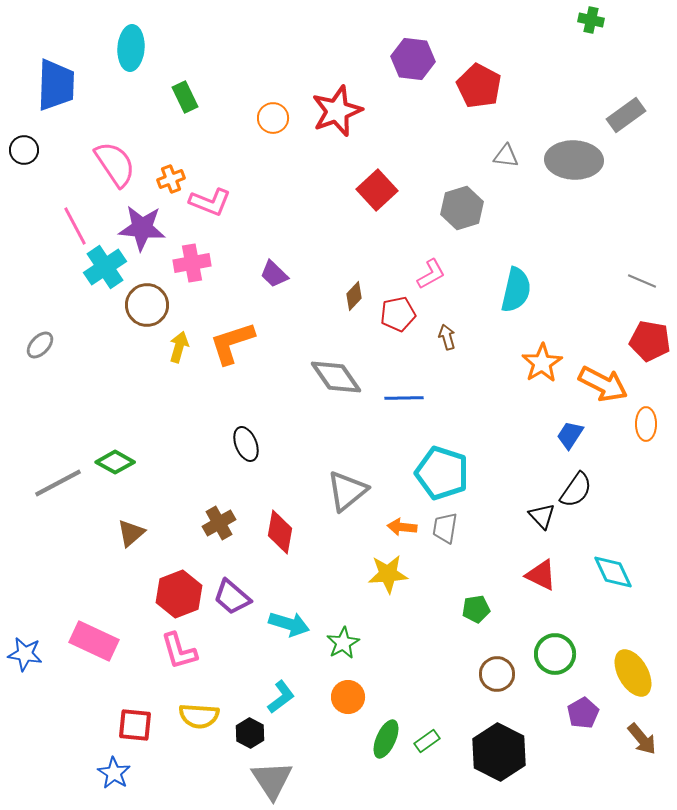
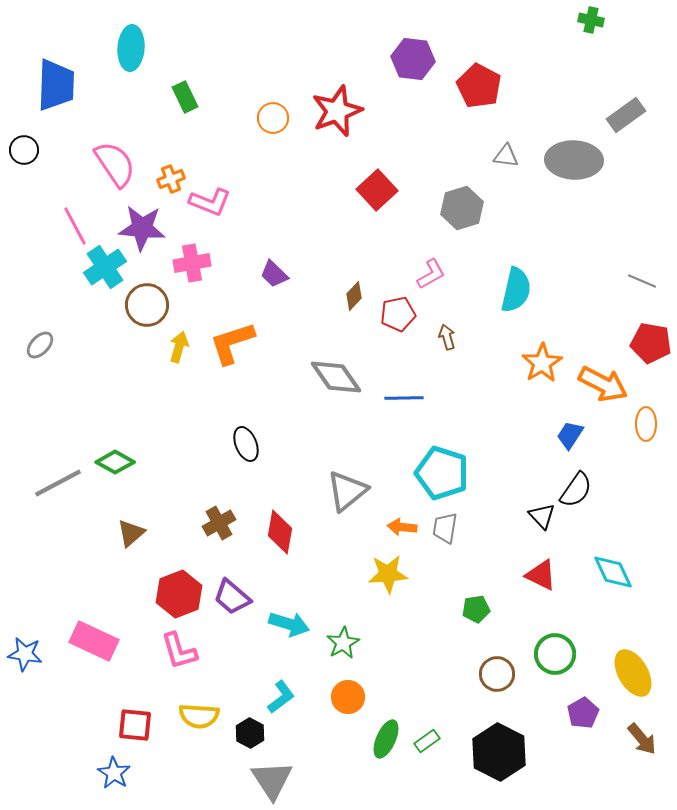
red pentagon at (650, 341): moved 1 px right, 2 px down
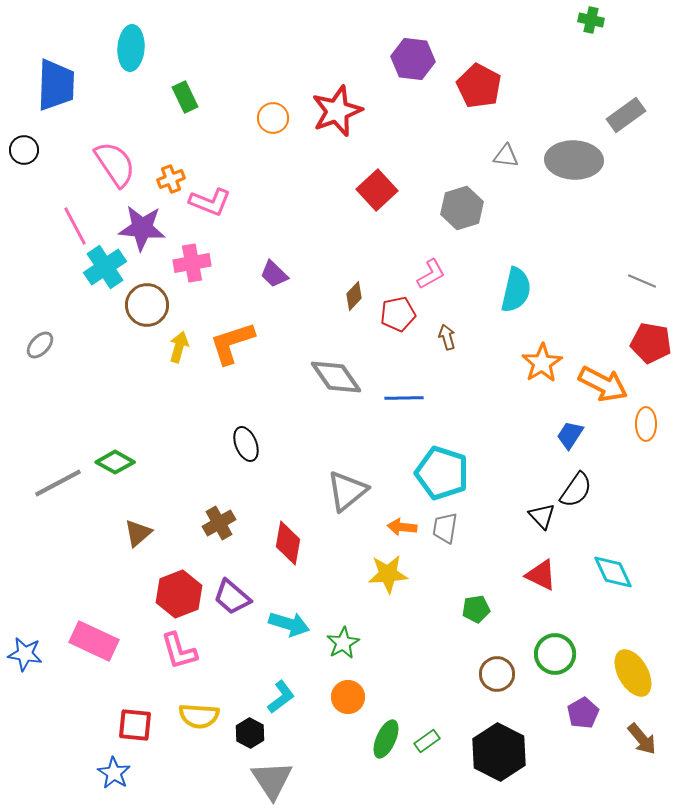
red diamond at (280, 532): moved 8 px right, 11 px down
brown triangle at (131, 533): moved 7 px right
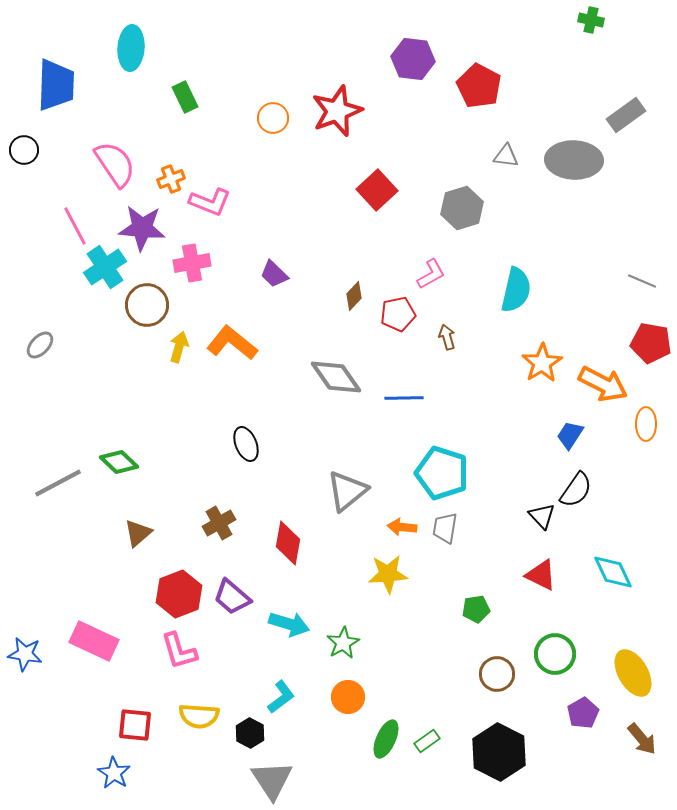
orange L-shape at (232, 343): rotated 57 degrees clockwise
green diamond at (115, 462): moved 4 px right; rotated 15 degrees clockwise
